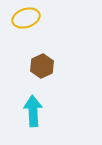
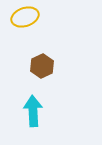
yellow ellipse: moved 1 px left, 1 px up
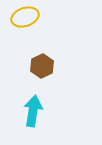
cyan arrow: rotated 12 degrees clockwise
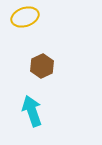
cyan arrow: moved 1 px left; rotated 28 degrees counterclockwise
